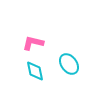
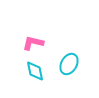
cyan ellipse: rotated 65 degrees clockwise
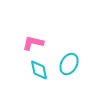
cyan diamond: moved 4 px right, 1 px up
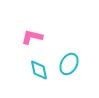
pink L-shape: moved 1 px left, 6 px up
